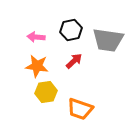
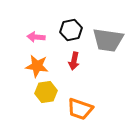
red arrow: rotated 144 degrees clockwise
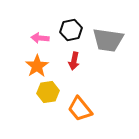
pink arrow: moved 4 px right, 1 px down
orange star: rotated 30 degrees clockwise
yellow hexagon: moved 2 px right
orange trapezoid: rotated 32 degrees clockwise
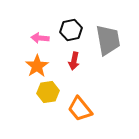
gray trapezoid: rotated 108 degrees counterclockwise
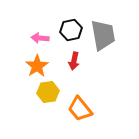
gray trapezoid: moved 5 px left, 5 px up
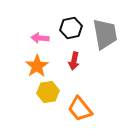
black hexagon: moved 2 px up
gray trapezoid: moved 2 px right, 1 px up
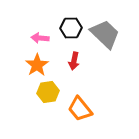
black hexagon: rotated 10 degrees clockwise
gray trapezoid: rotated 36 degrees counterclockwise
orange star: moved 1 px up
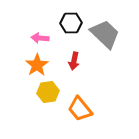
black hexagon: moved 5 px up
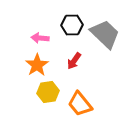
black hexagon: moved 1 px right, 2 px down
red arrow: rotated 24 degrees clockwise
orange trapezoid: moved 5 px up
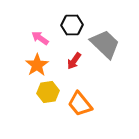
gray trapezoid: moved 10 px down
pink arrow: rotated 30 degrees clockwise
